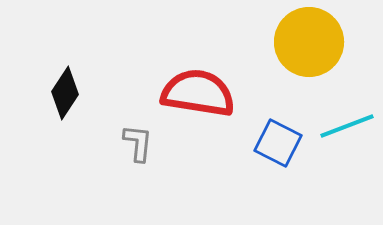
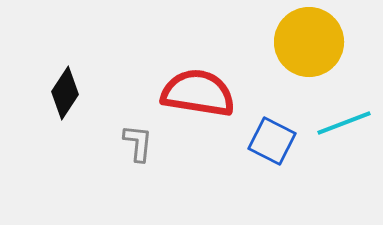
cyan line: moved 3 px left, 3 px up
blue square: moved 6 px left, 2 px up
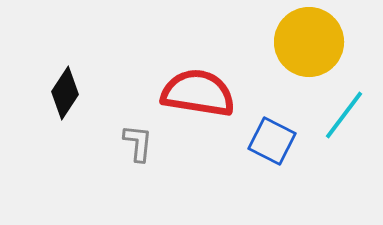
cyan line: moved 8 px up; rotated 32 degrees counterclockwise
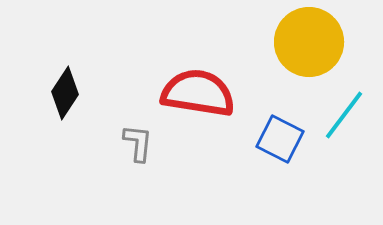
blue square: moved 8 px right, 2 px up
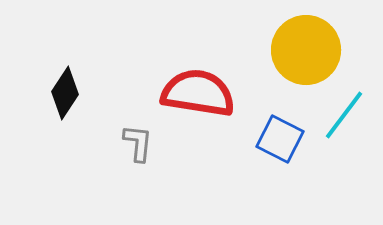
yellow circle: moved 3 px left, 8 px down
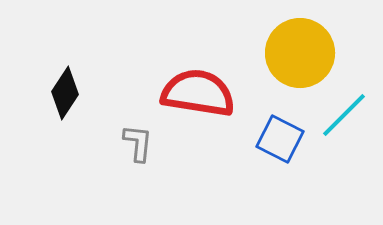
yellow circle: moved 6 px left, 3 px down
cyan line: rotated 8 degrees clockwise
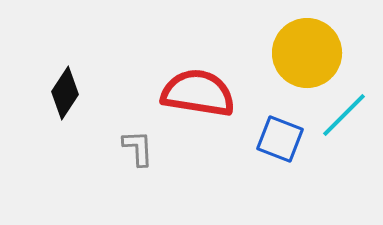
yellow circle: moved 7 px right
blue square: rotated 6 degrees counterclockwise
gray L-shape: moved 5 px down; rotated 9 degrees counterclockwise
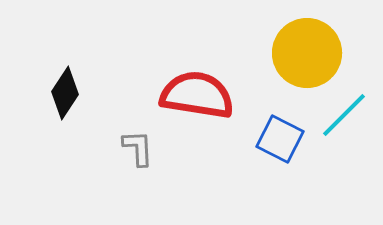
red semicircle: moved 1 px left, 2 px down
blue square: rotated 6 degrees clockwise
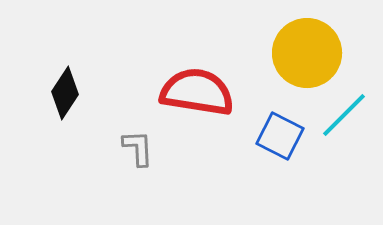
red semicircle: moved 3 px up
blue square: moved 3 px up
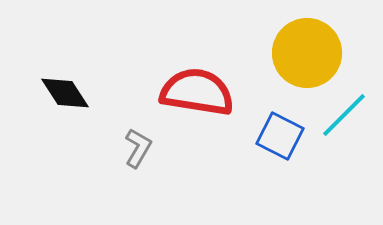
black diamond: rotated 66 degrees counterclockwise
gray L-shape: rotated 33 degrees clockwise
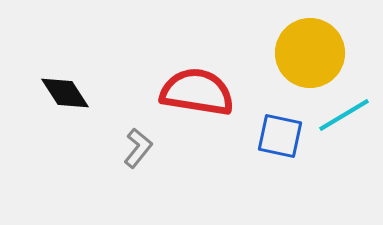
yellow circle: moved 3 px right
cyan line: rotated 14 degrees clockwise
blue square: rotated 15 degrees counterclockwise
gray L-shape: rotated 9 degrees clockwise
